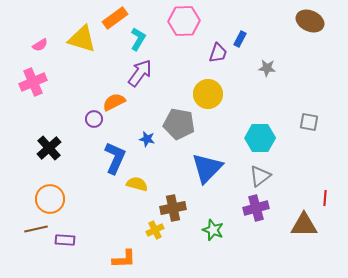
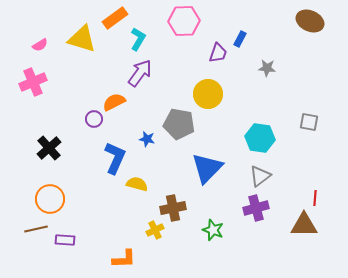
cyan hexagon: rotated 8 degrees clockwise
red line: moved 10 px left
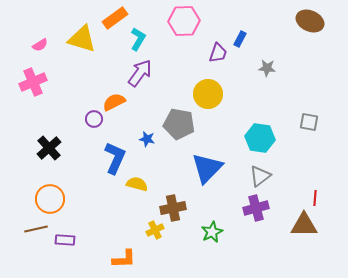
green star: moved 1 px left, 2 px down; rotated 25 degrees clockwise
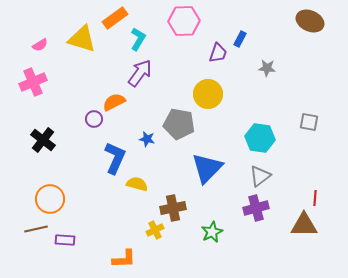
black cross: moved 6 px left, 8 px up; rotated 10 degrees counterclockwise
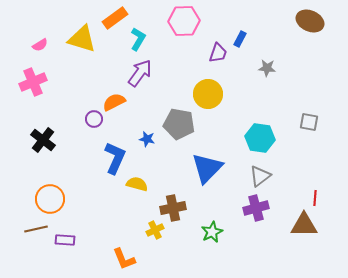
orange L-shape: rotated 70 degrees clockwise
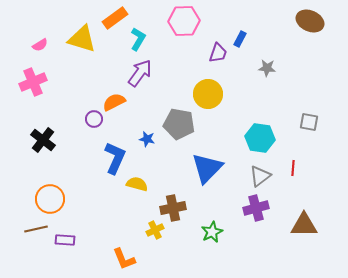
red line: moved 22 px left, 30 px up
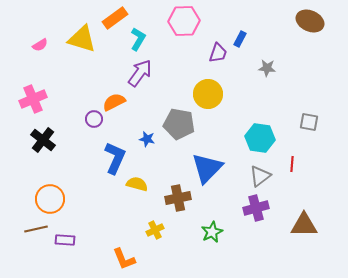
pink cross: moved 17 px down
red line: moved 1 px left, 4 px up
brown cross: moved 5 px right, 10 px up
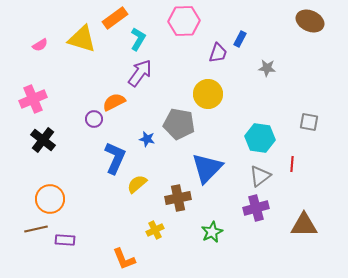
yellow semicircle: rotated 55 degrees counterclockwise
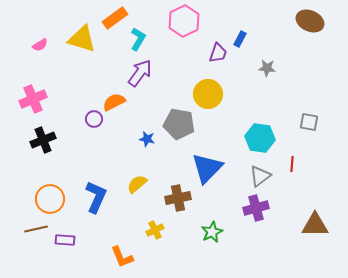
pink hexagon: rotated 24 degrees counterclockwise
black cross: rotated 30 degrees clockwise
blue L-shape: moved 19 px left, 39 px down
brown triangle: moved 11 px right
orange L-shape: moved 2 px left, 2 px up
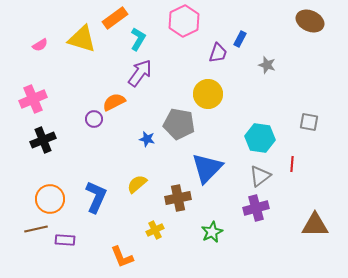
gray star: moved 3 px up; rotated 12 degrees clockwise
